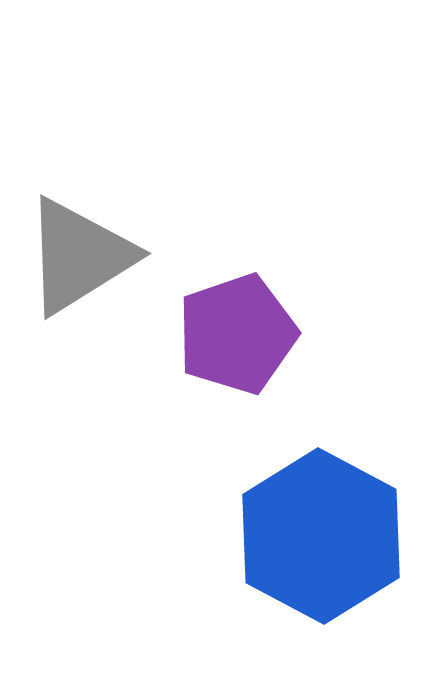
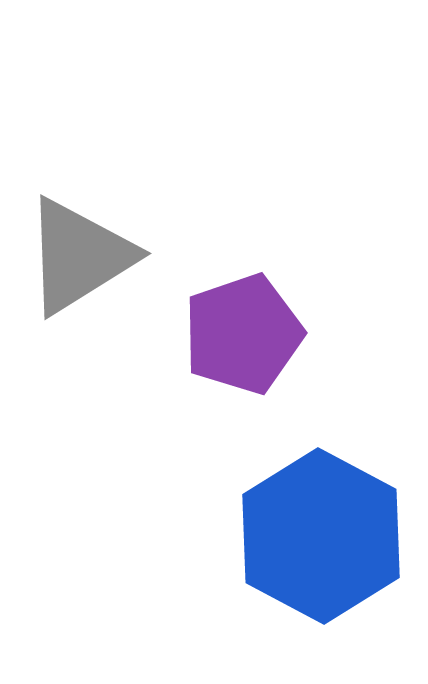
purple pentagon: moved 6 px right
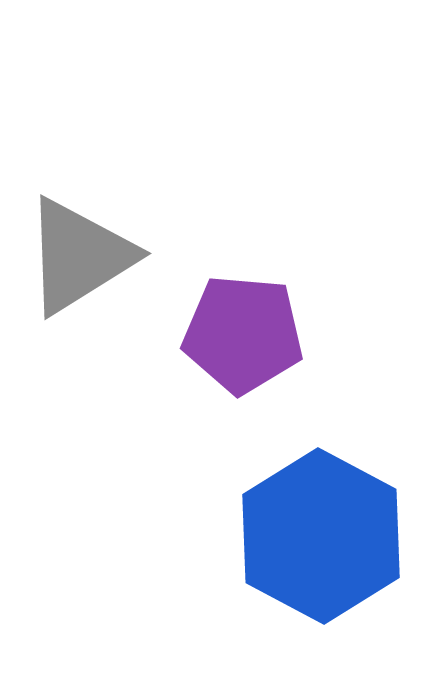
purple pentagon: rotated 24 degrees clockwise
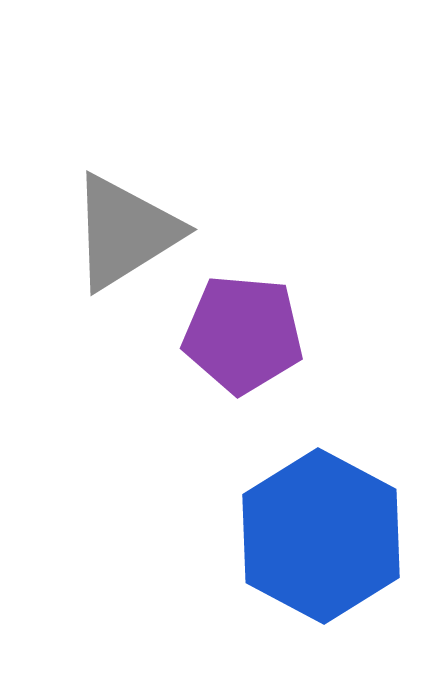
gray triangle: moved 46 px right, 24 px up
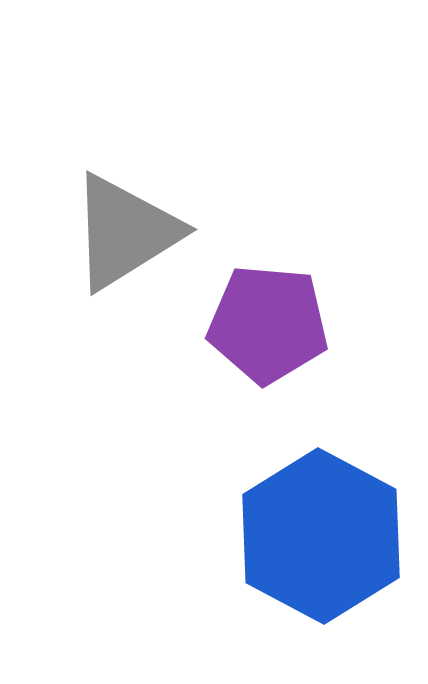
purple pentagon: moved 25 px right, 10 px up
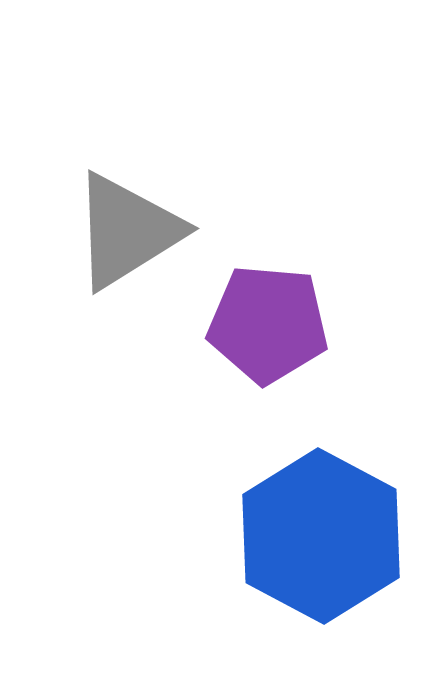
gray triangle: moved 2 px right, 1 px up
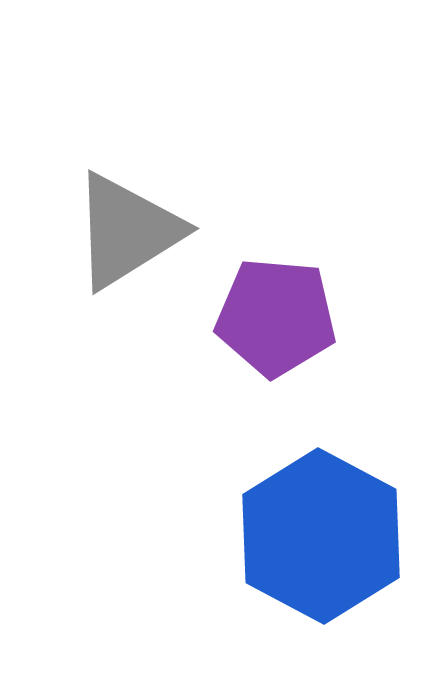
purple pentagon: moved 8 px right, 7 px up
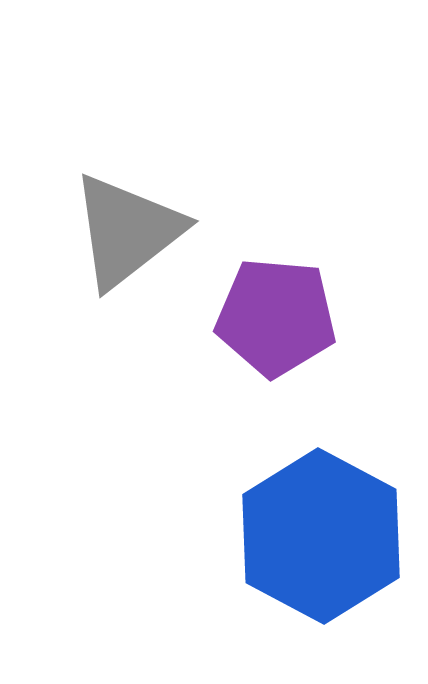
gray triangle: rotated 6 degrees counterclockwise
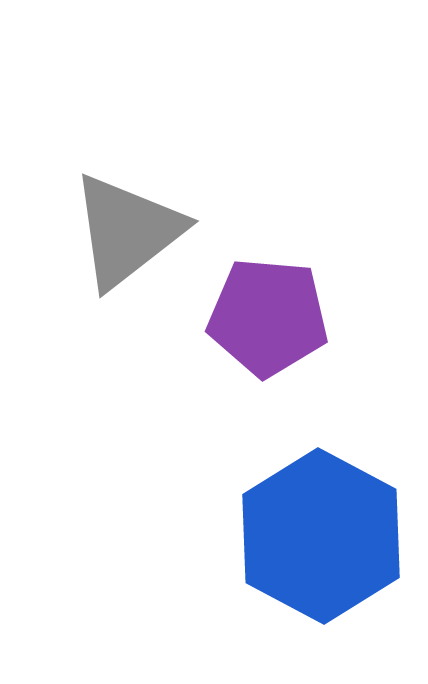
purple pentagon: moved 8 px left
